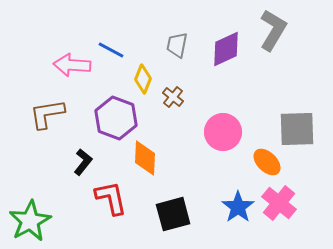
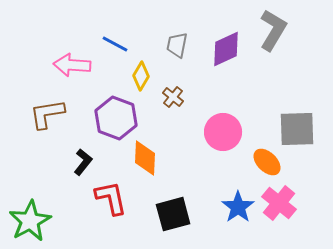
blue line: moved 4 px right, 6 px up
yellow diamond: moved 2 px left, 3 px up; rotated 8 degrees clockwise
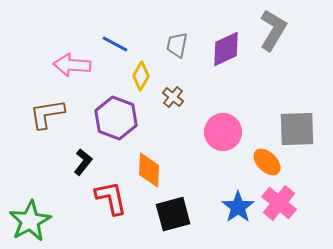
orange diamond: moved 4 px right, 12 px down
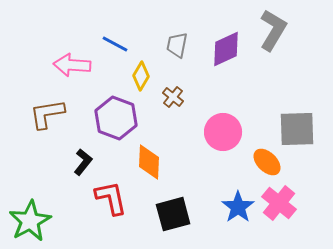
orange diamond: moved 8 px up
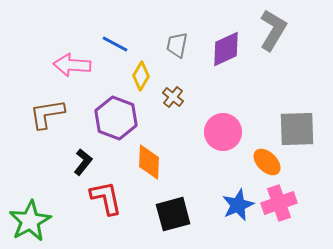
red L-shape: moved 5 px left
pink cross: rotated 32 degrees clockwise
blue star: moved 2 px up; rotated 12 degrees clockwise
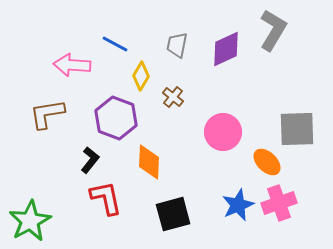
black L-shape: moved 7 px right, 2 px up
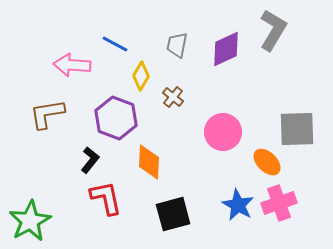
blue star: rotated 20 degrees counterclockwise
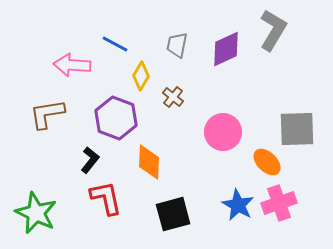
green star: moved 6 px right, 8 px up; rotated 18 degrees counterclockwise
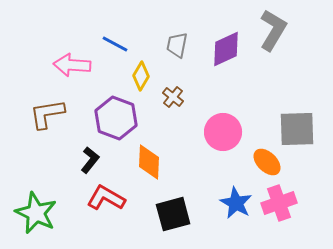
red L-shape: rotated 48 degrees counterclockwise
blue star: moved 2 px left, 2 px up
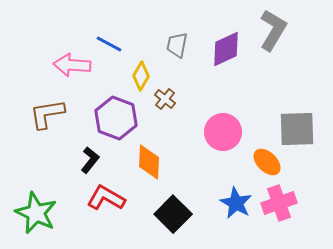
blue line: moved 6 px left
brown cross: moved 8 px left, 2 px down
black square: rotated 30 degrees counterclockwise
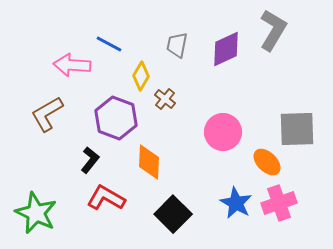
brown L-shape: rotated 21 degrees counterclockwise
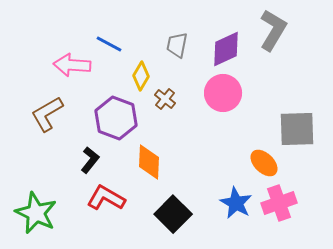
pink circle: moved 39 px up
orange ellipse: moved 3 px left, 1 px down
